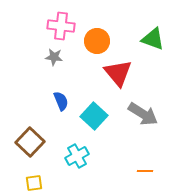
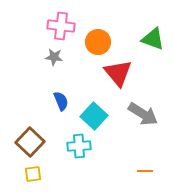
orange circle: moved 1 px right, 1 px down
cyan cross: moved 2 px right, 10 px up; rotated 25 degrees clockwise
yellow square: moved 1 px left, 9 px up
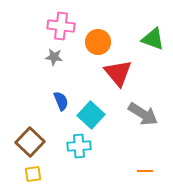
cyan square: moved 3 px left, 1 px up
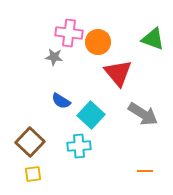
pink cross: moved 8 px right, 7 px down
blue semicircle: rotated 144 degrees clockwise
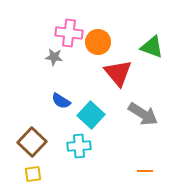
green triangle: moved 1 px left, 8 px down
brown square: moved 2 px right
